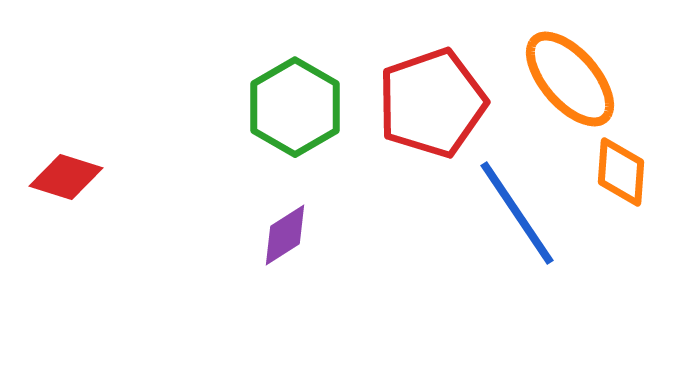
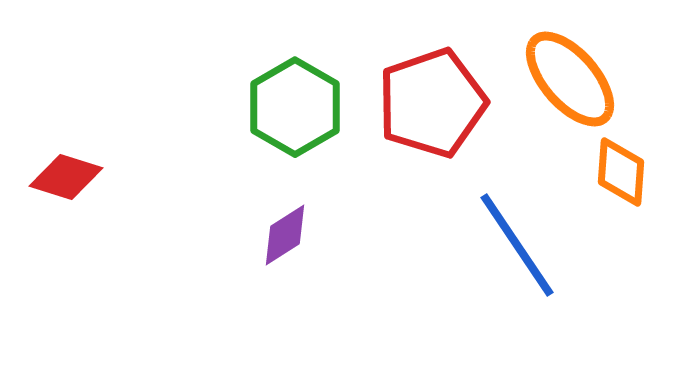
blue line: moved 32 px down
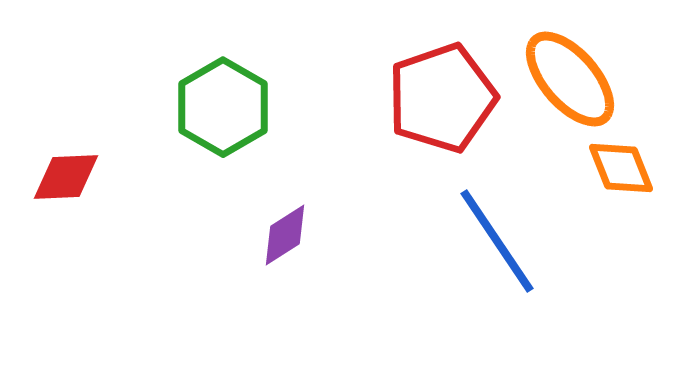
red pentagon: moved 10 px right, 5 px up
green hexagon: moved 72 px left
orange diamond: moved 4 px up; rotated 26 degrees counterclockwise
red diamond: rotated 20 degrees counterclockwise
blue line: moved 20 px left, 4 px up
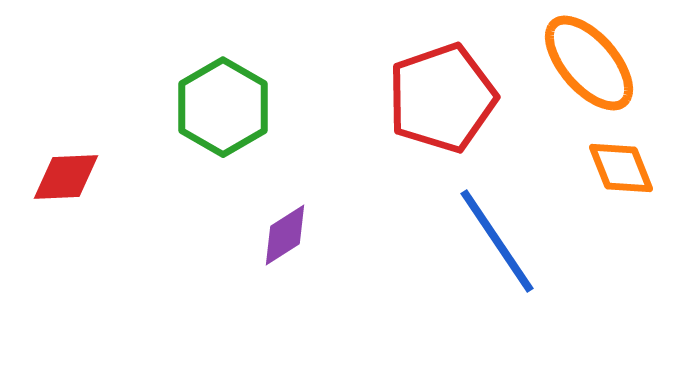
orange ellipse: moved 19 px right, 16 px up
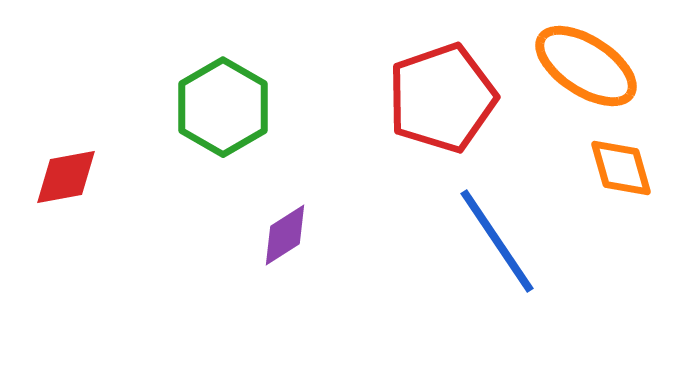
orange ellipse: moved 3 px left, 3 px down; rotated 16 degrees counterclockwise
orange diamond: rotated 6 degrees clockwise
red diamond: rotated 8 degrees counterclockwise
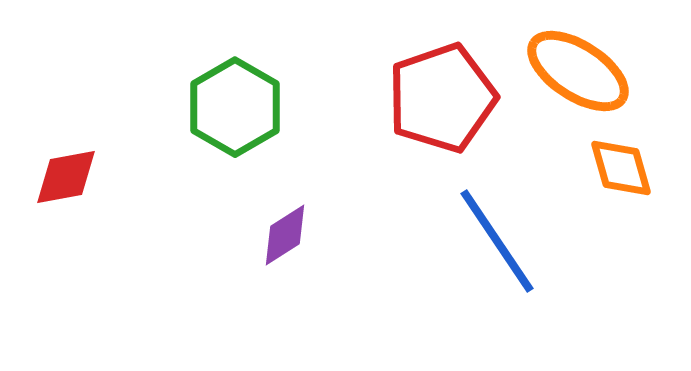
orange ellipse: moved 8 px left, 5 px down
green hexagon: moved 12 px right
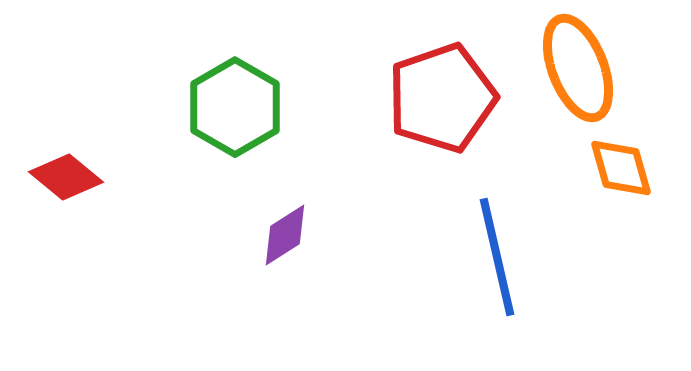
orange ellipse: moved 3 px up; rotated 36 degrees clockwise
red diamond: rotated 50 degrees clockwise
blue line: moved 16 px down; rotated 21 degrees clockwise
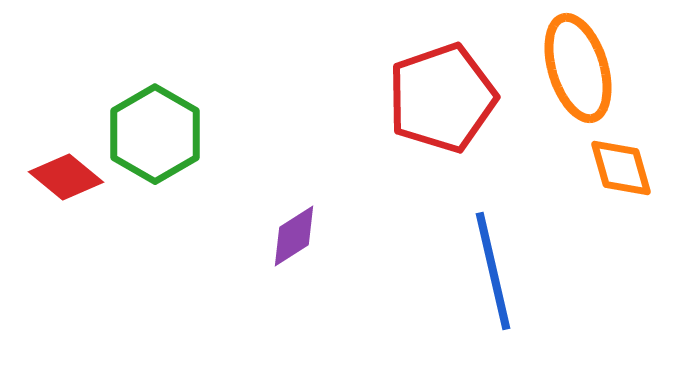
orange ellipse: rotated 4 degrees clockwise
green hexagon: moved 80 px left, 27 px down
purple diamond: moved 9 px right, 1 px down
blue line: moved 4 px left, 14 px down
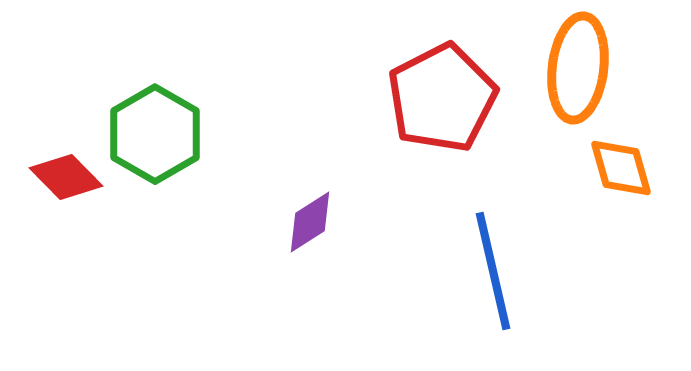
orange ellipse: rotated 24 degrees clockwise
red pentagon: rotated 8 degrees counterclockwise
red diamond: rotated 6 degrees clockwise
purple diamond: moved 16 px right, 14 px up
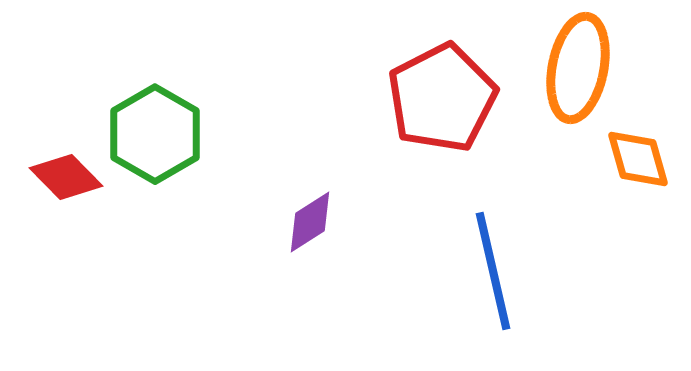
orange ellipse: rotated 4 degrees clockwise
orange diamond: moved 17 px right, 9 px up
